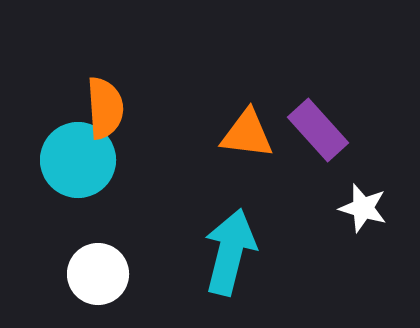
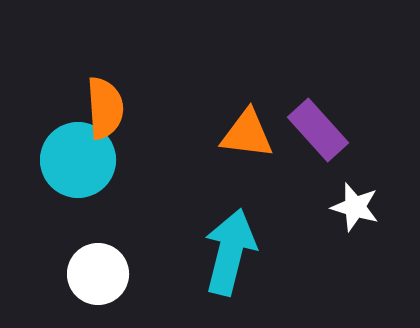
white star: moved 8 px left, 1 px up
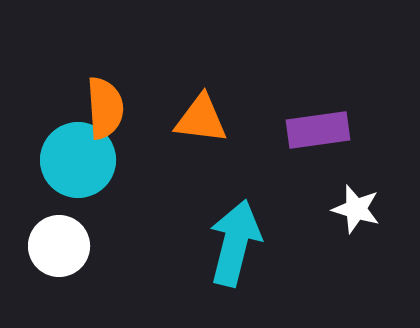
purple rectangle: rotated 56 degrees counterclockwise
orange triangle: moved 46 px left, 15 px up
white star: moved 1 px right, 2 px down
cyan arrow: moved 5 px right, 9 px up
white circle: moved 39 px left, 28 px up
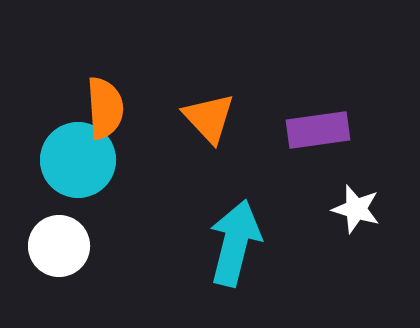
orange triangle: moved 8 px right, 1 px up; rotated 40 degrees clockwise
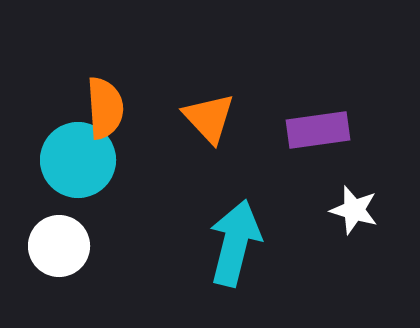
white star: moved 2 px left, 1 px down
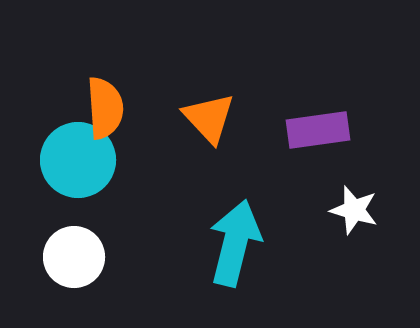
white circle: moved 15 px right, 11 px down
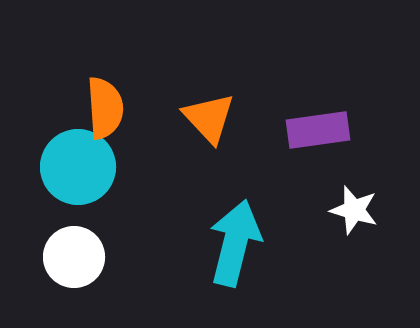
cyan circle: moved 7 px down
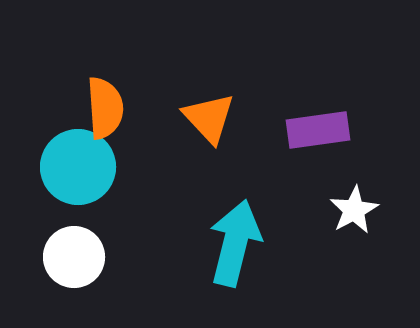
white star: rotated 27 degrees clockwise
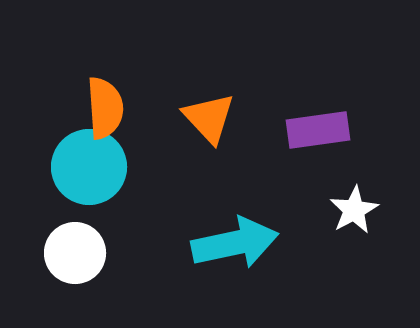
cyan circle: moved 11 px right
cyan arrow: rotated 64 degrees clockwise
white circle: moved 1 px right, 4 px up
